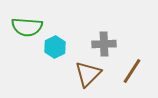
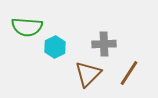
brown line: moved 3 px left, 2 px down
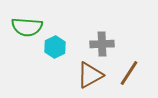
gray cross: moved 2 px left
brown triangle: moved 2 px right, 1 px down; rotated 16 degrees clockwise
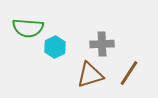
green semicircle: moved 1 px right, 1 px down
brown triangle: rotated 12 degrees clockwise
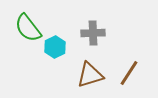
green semicircle: rotated 48 degrees clockwise
gray cross: moved 9 px left, 11 px up
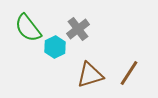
gray cross: moved 15 px left, 4 px up; rotated 35 degrees counterclockwise
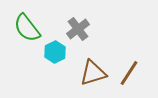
green semicircle: moved 1 px left
cyan hexagon: moved 5 px down
brown triangle: moved 3 px right, 2 px up
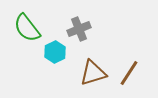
gray cross: moved 1 px right; rotated 15 degrees clockwise
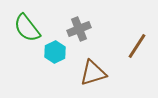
brown line: moved 8 px right, 27 px up
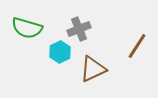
green semicircle: rotated 36 degrees counterclockwise
cyan hexagon: moved 5 px right
brown triangle: moved 4 px up; rotated 8 degrees counterclockwise
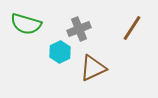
green semicircle: moved 1 px left, 4 px up
brown line: moved 5 px left, 18 px up
brown triangle: moved 1 px up
